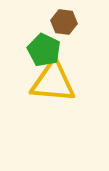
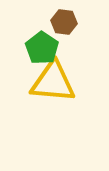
green pentagon: moved 2 px left, 2 px up; rotated 8 degrees clockwise
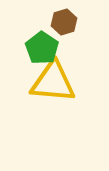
brown hexagon: rotated 25 degrees counterclockwise
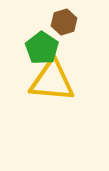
yellow triangle: moved 1 px left, 1 px up
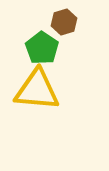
yellow triangle: moved 15 px left, 9 px down
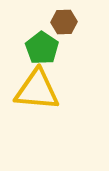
brown hexagon: rotated 15 degrees clockwise
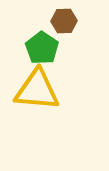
brown hexagon: moved 1 px up
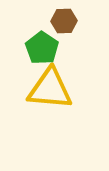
yellow triangle: moved 13 px right, 1 px up
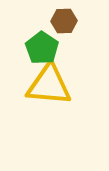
yellow triangle: moved 1 px left, 4 px up
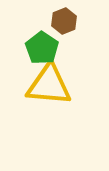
brown hexagon: rotated 20 degrees counterclockwise
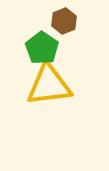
yellow triangle: rotated 12 degrees counterclockwise
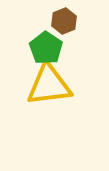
green pentagon: moved 4 px right
